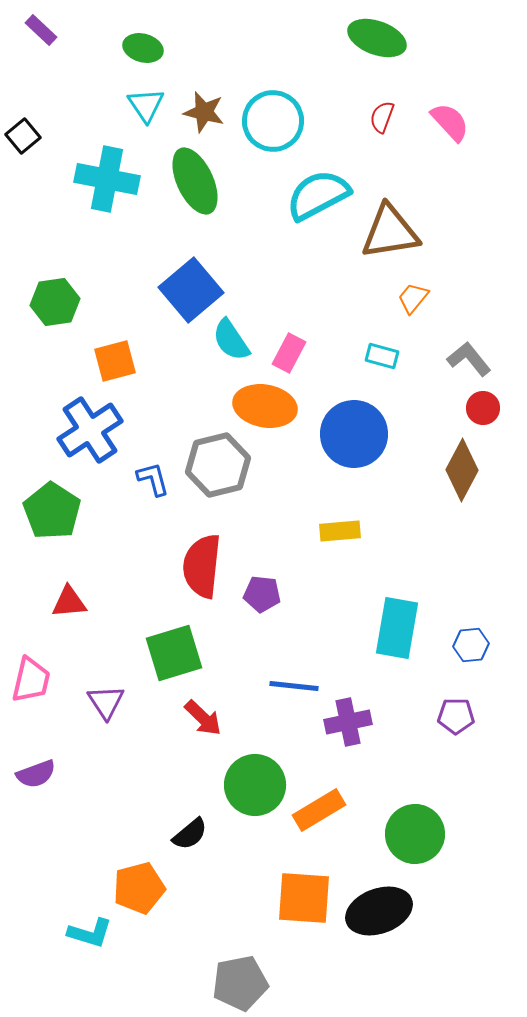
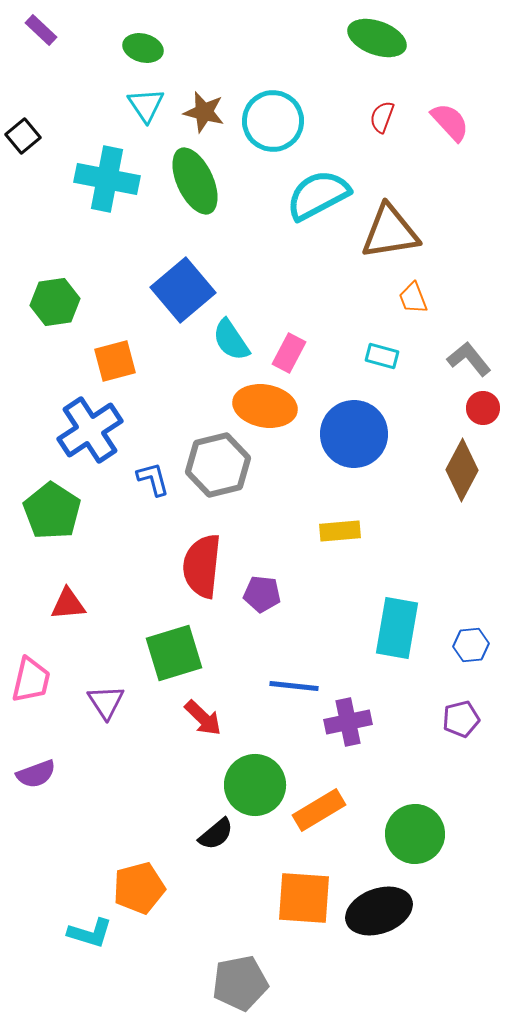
blue square at (191, 290): moved 8 px left
orange trapezoid at (413, 298): rotated 60 degrees counterclockwise
red triangle at (69, 602): moved 1 px left, 2 px down
purple pentagon at (456, 716): moved 5 px right, 3 px down; rotated 15 degrees counterclockwise
black semicircle at (190, 834): moved 26 px right
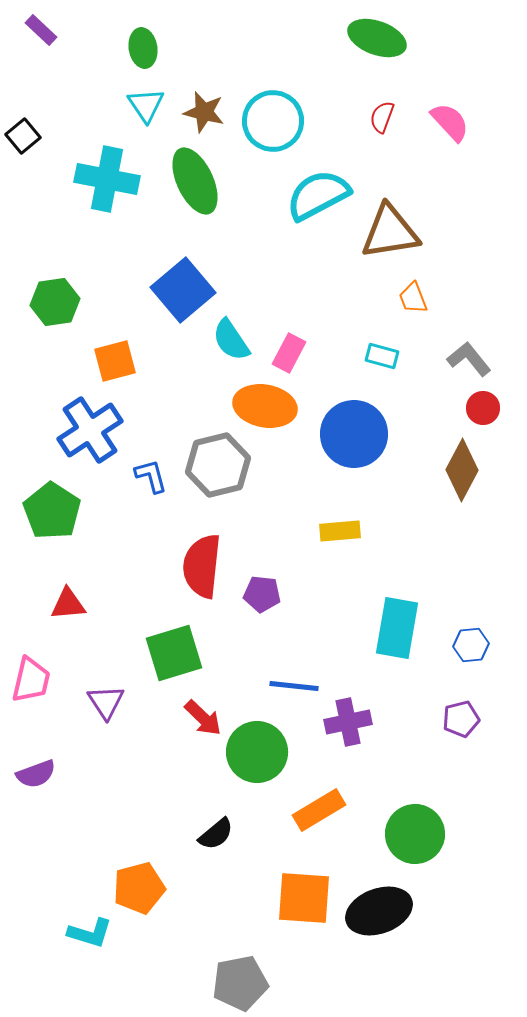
green ellipse at (143, 48): rotated 66 degrees clockwise
blue L-shape at (153, 479): moved 2 px left, 3 px up
green circle at (255, 785): moved 2 px right, 33 px up
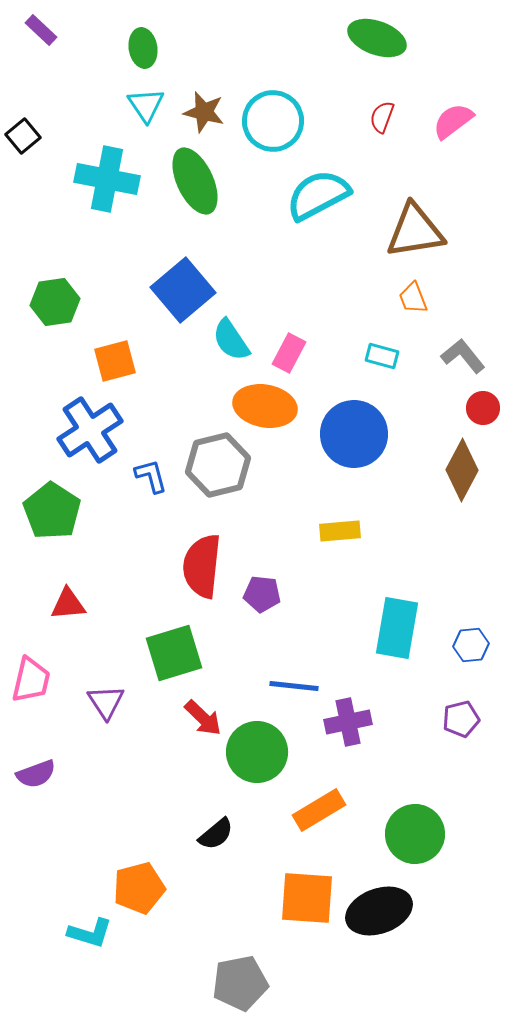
pink semicircle at (450, 122): moved 3 px right, 1 px up; rotated 84 degrees counterclockwise
brown triangle at (390, 232): moved 25 px right, 1 px up
gray L-shape at (469, 359): moved 6 px left, 3 px up
orange square at (304, 898): moved 3 px right
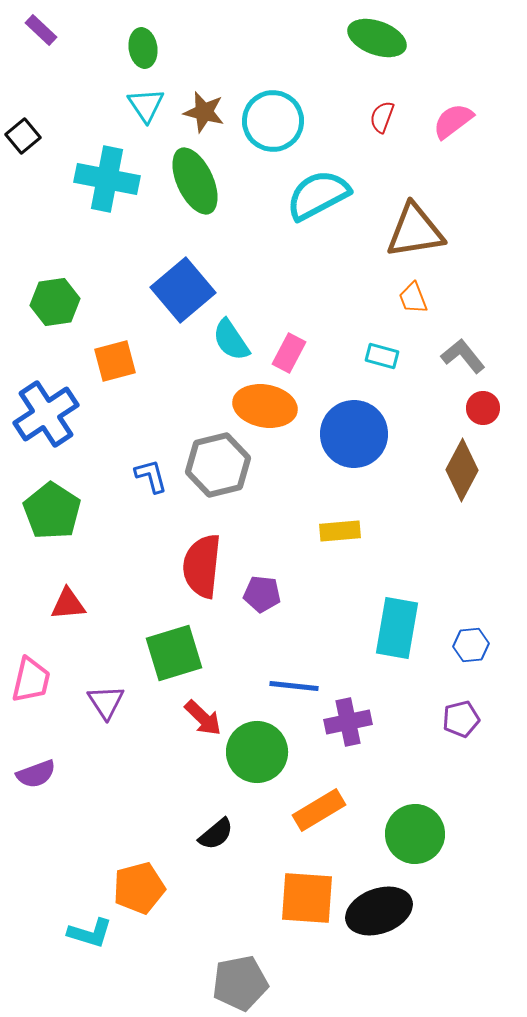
blue cross at (90, 430): moved 44 px left, 16 px up
